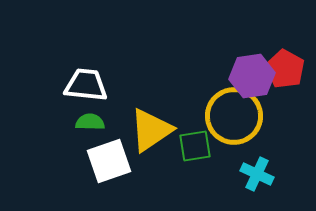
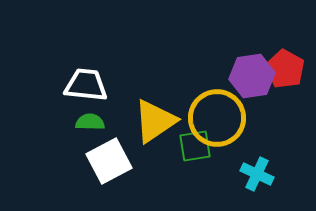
yellow circle: moved 17 px left, 2 px down
yellow triangle: moved 4 px right, 9 px up
white square: rotated 9 degrees counterclockwise
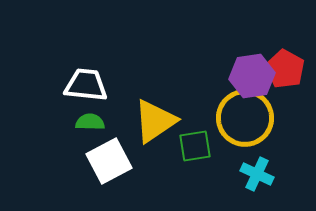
yellow circle: moved 28 px right
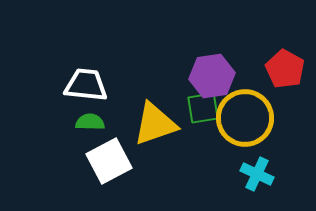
purple hexagon: moved 40 px left
yellow triangle: moved 3 px down; rotated 15 degrees clockwise
green square: moved 8 px right, 38 px up
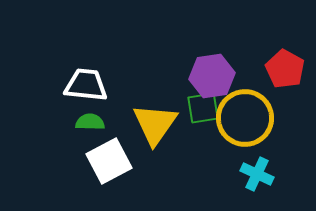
yellow triangle: rotated 36 degrees counterclockwise
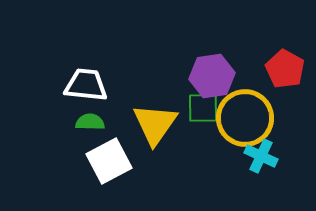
green square: rotated 8 degrees clockwise
cyan cross: moved 4 px right, 18 px up
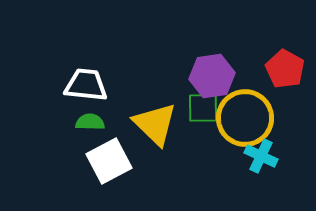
yellow triangle: rotated 21 degrees counterclockwise
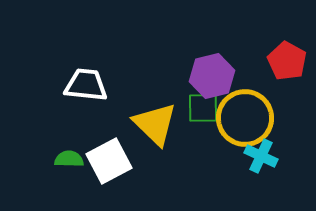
red pentagon: moved 2 px right, 8 px up
purple hexagon: rotated 6 degrees counterclockwise
green semicircle: moved 21 px left, 37 px down
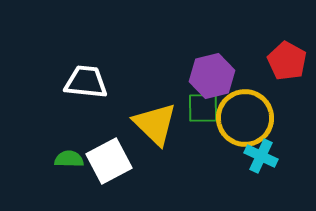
white trapezoid: moved 3 px up
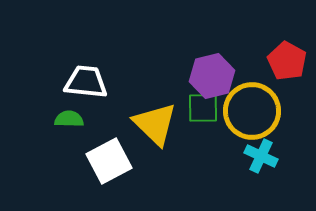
yellow circle: moved 7 px right, 7 px up
green semicircle: moved 40 px up
